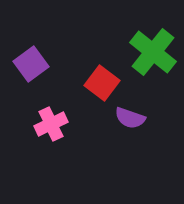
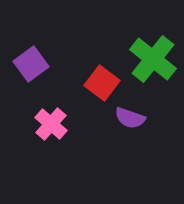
green cross: moved 7 px down
pink cross: rotated 24 degrees counterclockwise
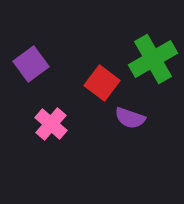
green cross: rotated 21 degrees clockwise
